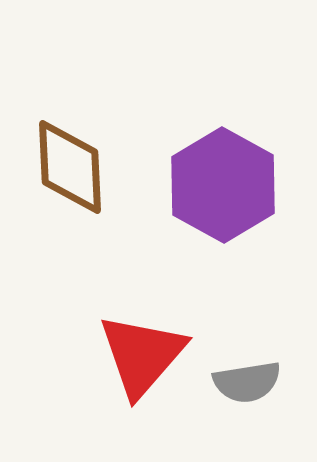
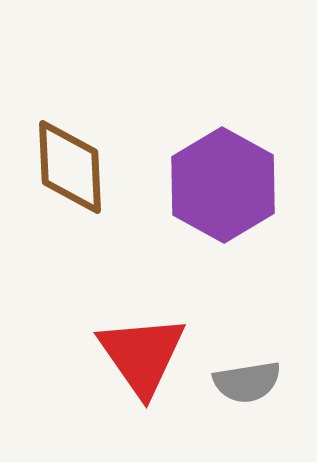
red triangle: rotated 16 degrees counterclockwise
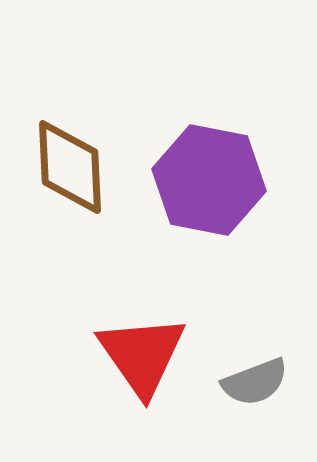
purple hexagon: moved 14 px left, 5 px up; rotated 18 degrees counterclockwise
gray semicircle: moved 8 px right; rotated 12 degrees counterclockwise
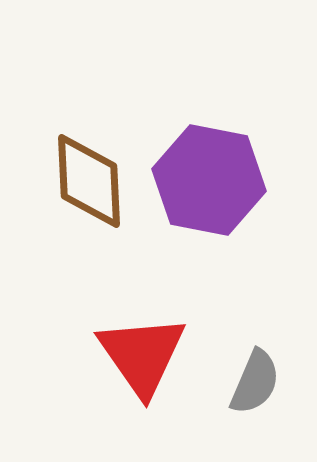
brown diamond: moved 19 px right, 14 px down
gray semicircle: rotated 46 degrees counterclockwise
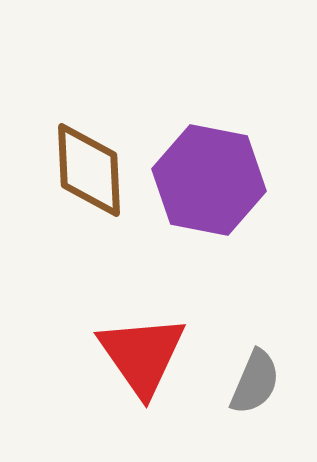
brown diamond: moved 11 px up
